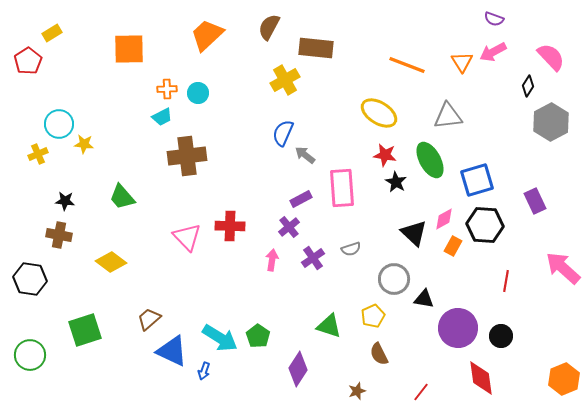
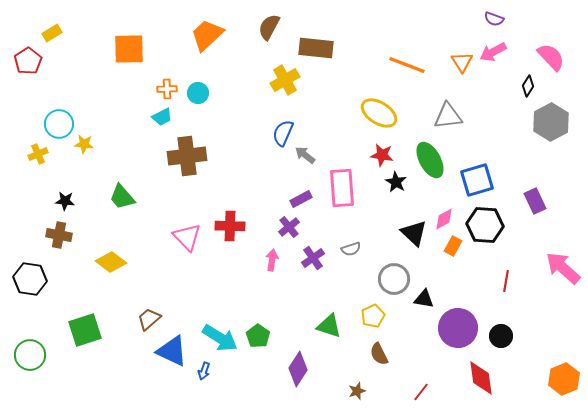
red star at (385, 155): moved 3 px left
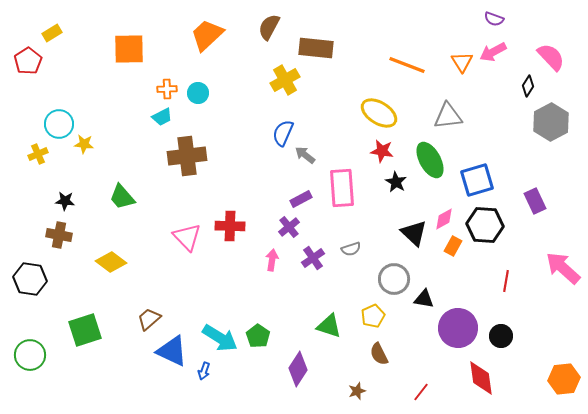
red star at (382, 155): moved 4 px up
orange hexagon at (564, 379): rotated 16 degrees clockwise
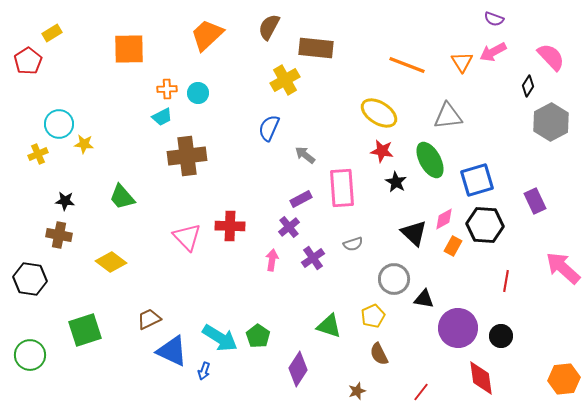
blue semicircle at (283, 133): moved 14 px left, 5 px up
gray semicircle at (351, 249): moved 2 px right, 5 px up
brown trapezoid at (149, 319): rotated 15 degrees clockwise
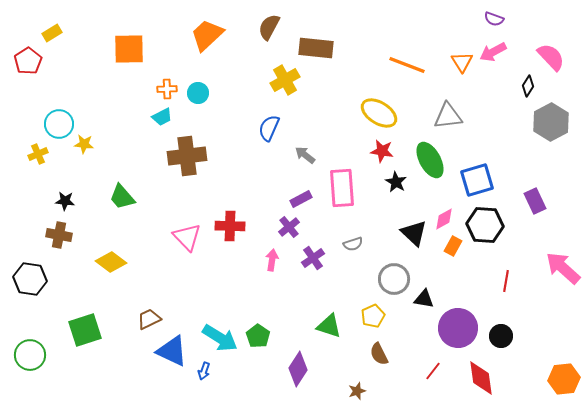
red line at (421, 392): moved 12 px right, 21 px up
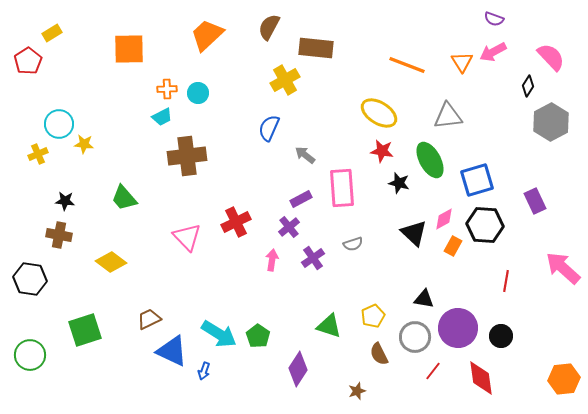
black star at (396, 182): moved 3 px right, 1 px down; rotated 15 degrees counterclockwise
green trapezoid at (122, 197): moved 2 px right, 1 px down
red cross at (230, 226): moved 6 px right, 4 px up; rotated 28 degrees counterclockwise
gray circle at (394, 279): moved 21 px right, 58 px down
cyan arrow at (220, 338): moved 1 px left, 4 px up
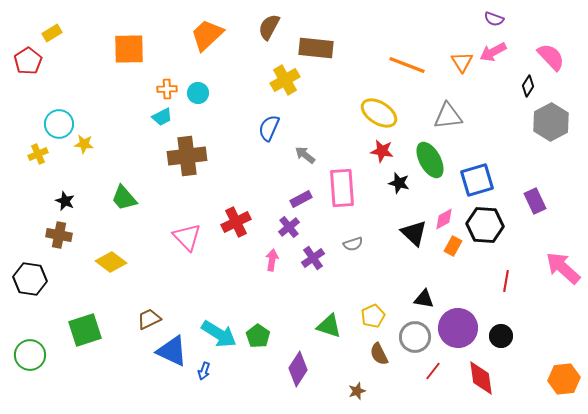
black star at (65, 201): rotated 18 degrees clockwise
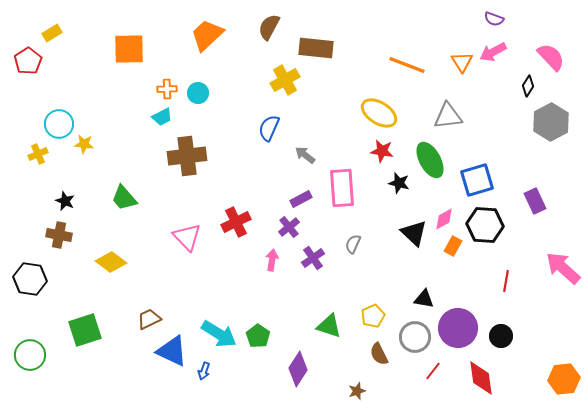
gray semicircle at (353, 244): rotated 132 degrees clockwise
